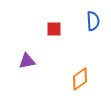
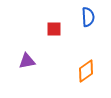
blue semicircle: moved 5 px left, 4 px up
orange diamond: moved 6 px right, 8 px up
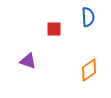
purple triangle: moved 1 px right; rotated 30 degrees clockwise
orange diamond: moved 3 px right, 1 px up
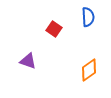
red square: rotated 35 degrees clockwise
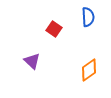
purple triangle: moved 4 px right; rotated 24 degrees clockwise
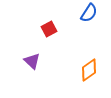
blue semicircle: moved 1 px right, 4 px up; rotated 36 degrees clockwise
red square: moved 5 px left; rotated 28 degrees clockwise
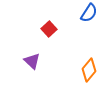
red square: rotated 14 degrees counterclockwise
orange diamond: rotated 15 degrees counterclockwise
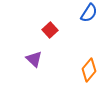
red square: moved 1 px right, 1 px down
purple triangle: moved 2 px right, 2 px up
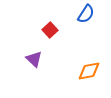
blue semicircle: moved 3 px left, 1 px down
orange diamond: moved 1 px down; rotated 40 degrees clockwise
